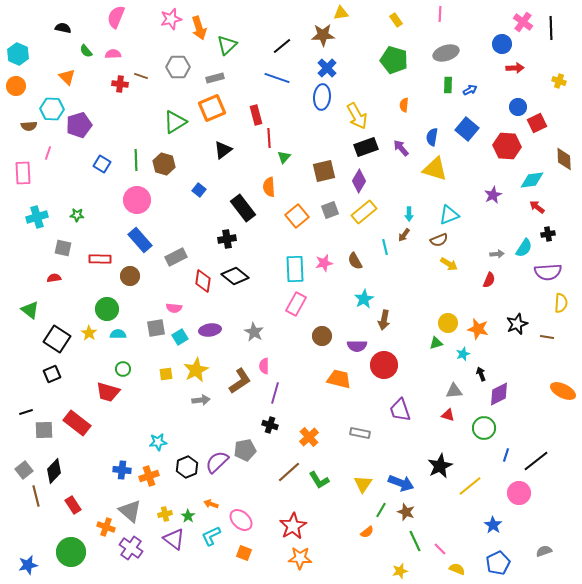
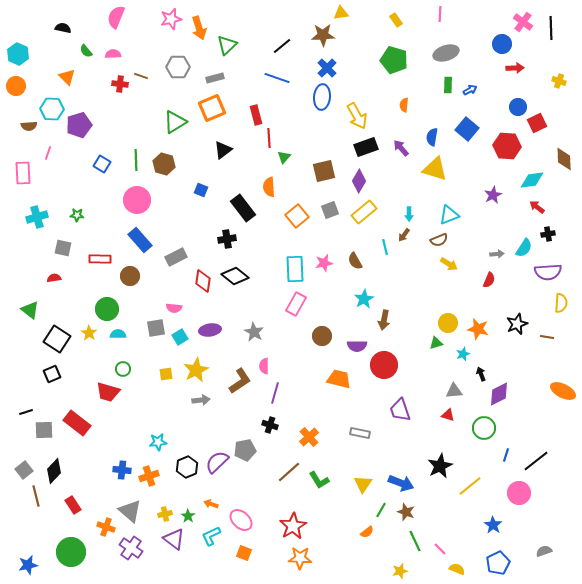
blue square at (199, 190): moved 2 px right; rotated 16 degrees counterclockwise
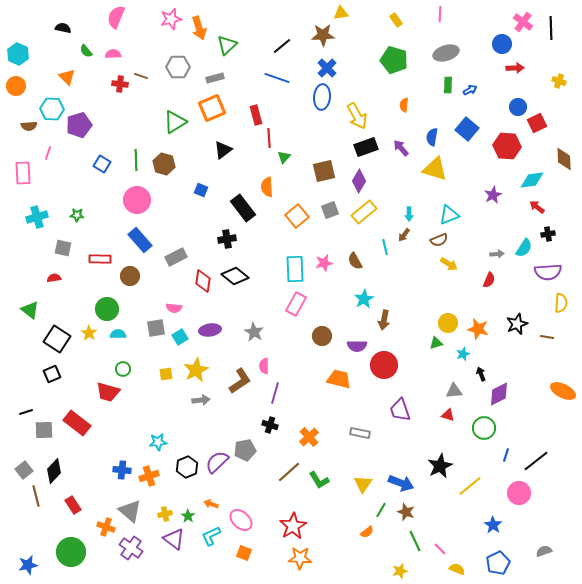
orange semicircle at (269, 187): moved 2 px left
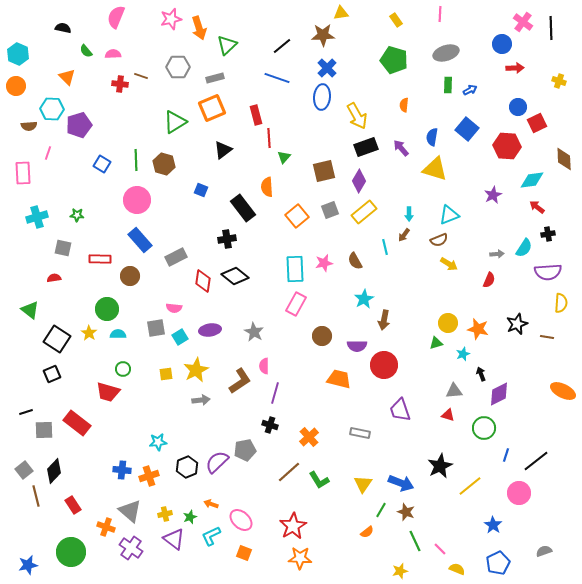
green star at (188, 516): moved 2 px right, 1 px down; rotated 16 degrees clockwise
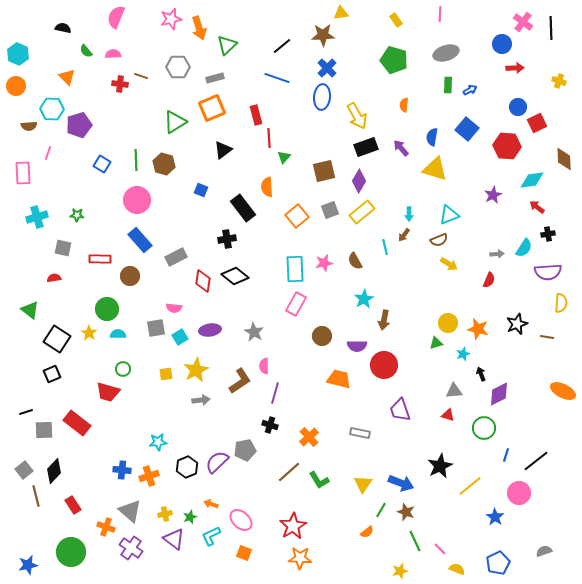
yellow rectangle at (364, 212): moved 2 px left
blue star at (493, 525): moved 2 px right, 8 px up
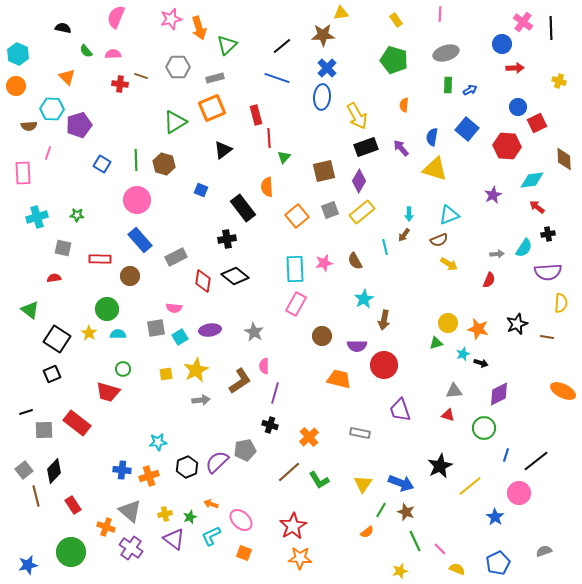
black arrow at (481, 374): moved 11 px up; rotated 128 degrees clockwise
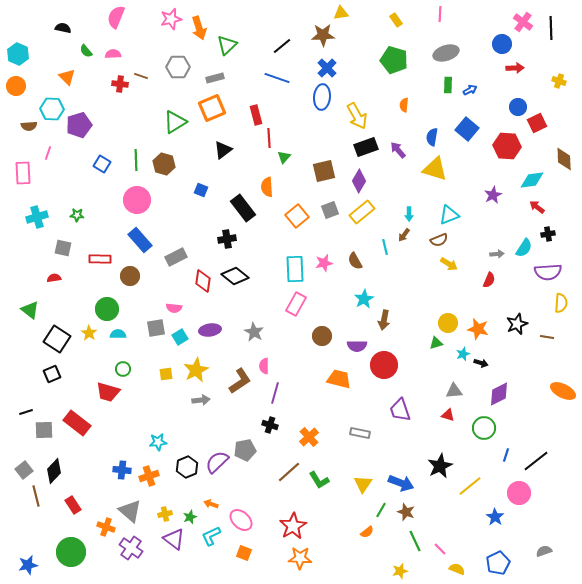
purple arrow at (401, 148): moved 3 px left, 2 px down
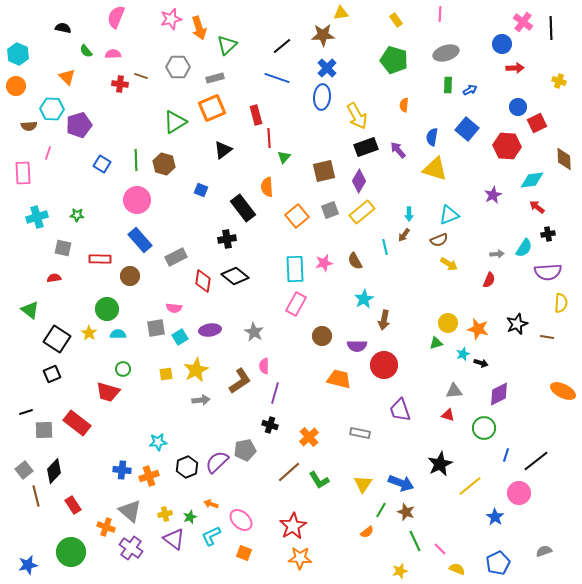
black star at (440, 466): moved 2 px up
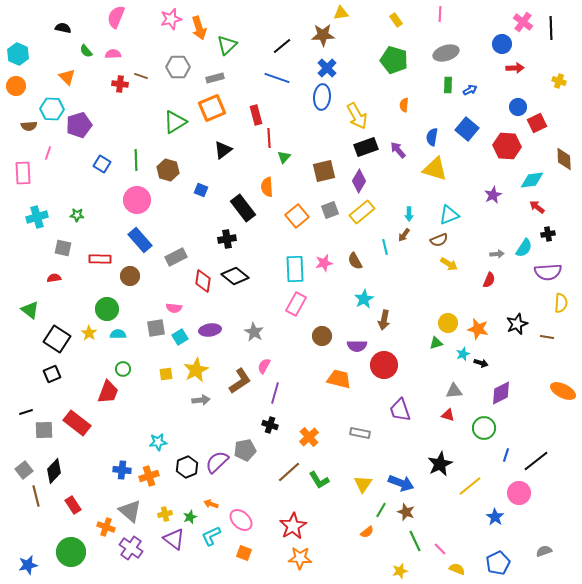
brown hexagon at (164, 164): moved 4 px right, 6 px down
pink semicircle at (264, 366): rotated 28 degrees clockwise
red trapezoid at (108, 392): rotated 85 degrees counterclockwise
purple diamond at (499, 394): moved 2 px right, 1 px up
